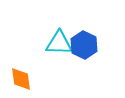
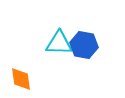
blue hexagon: rotated 16 degrees counterclockwise
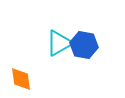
cyan triangle: rotated 32 degrees counterclockwise
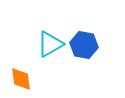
cyan triangle: moved 9 px left, 1 px down
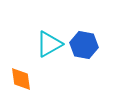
cyan triangle: moved 1 px left
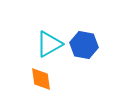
orange diamond: moved 20 px right
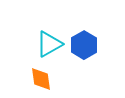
blue hexagon: rotated 20 degrees clockwise
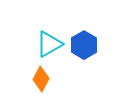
orange diamond: rotated 35 degrees clockwise
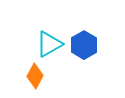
orange diamond: moved 6 px left, 3 px up
